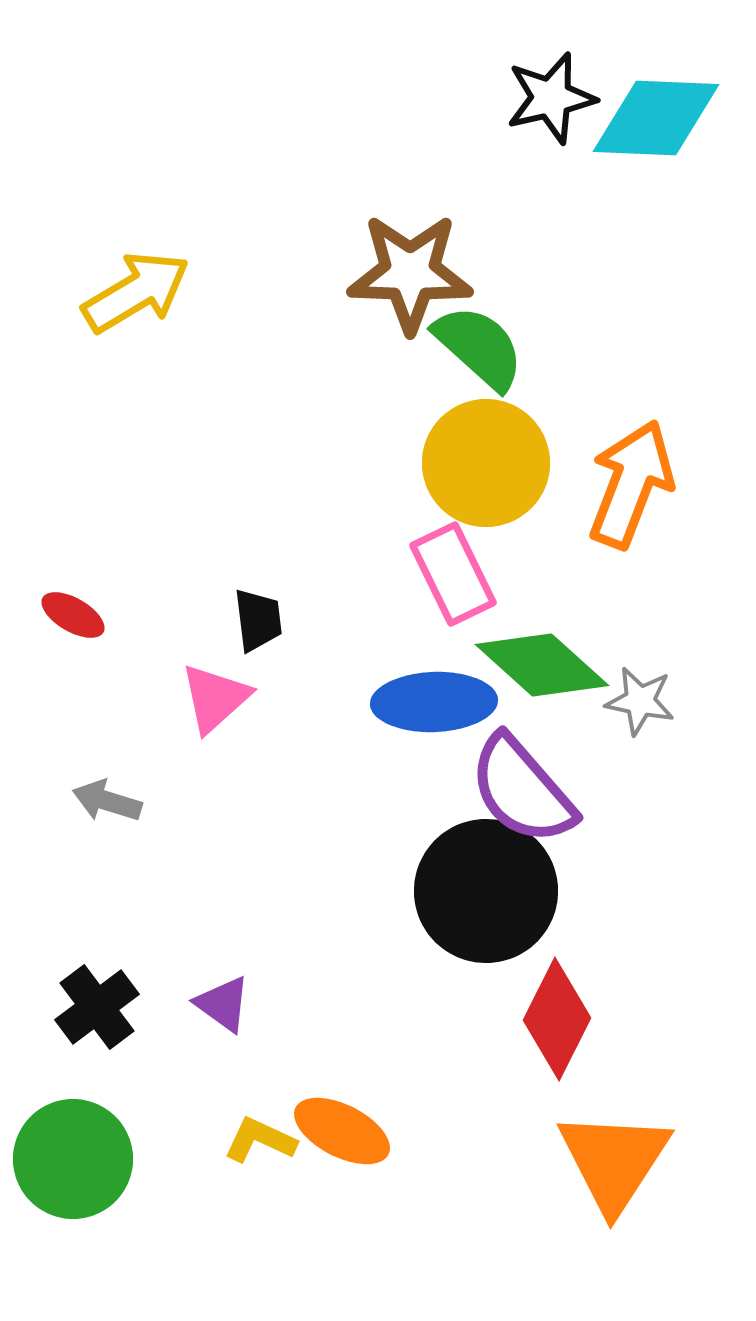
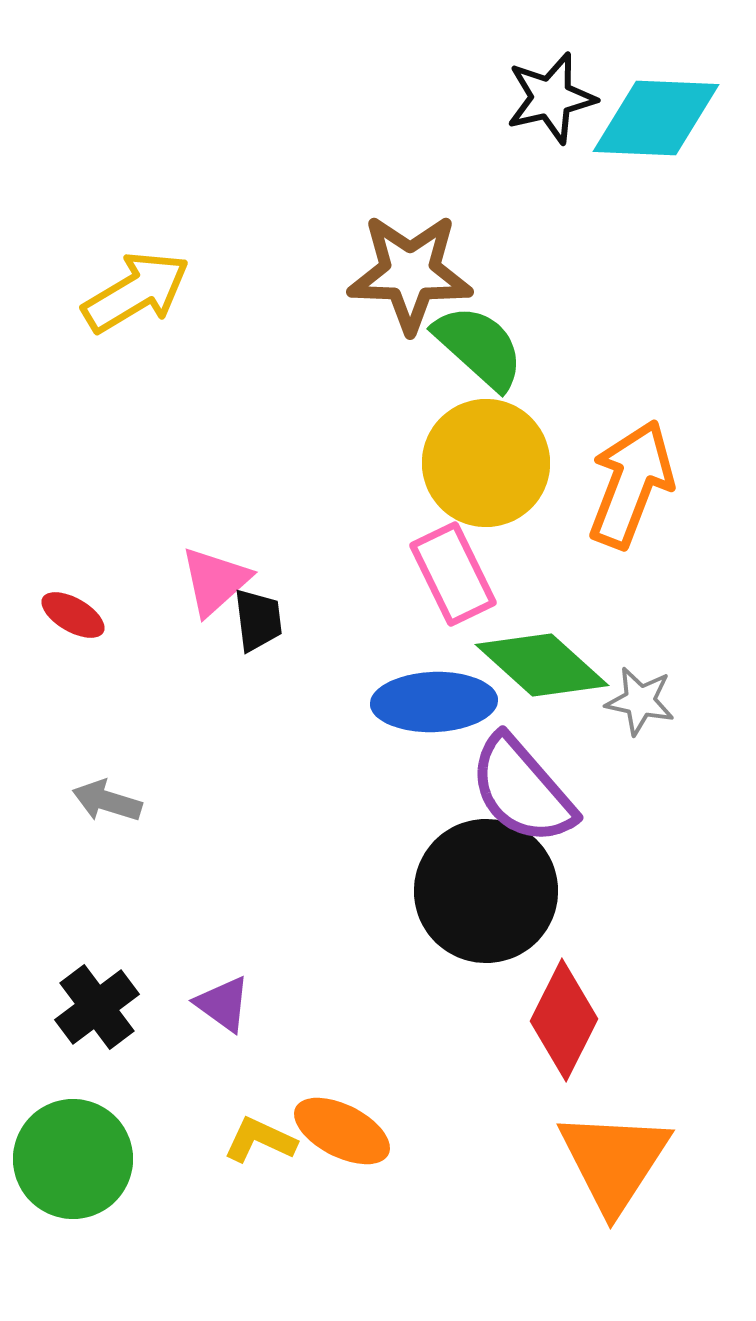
pink triangle: moved 117 px up
red diamond: moved 7 px right, 1 px down
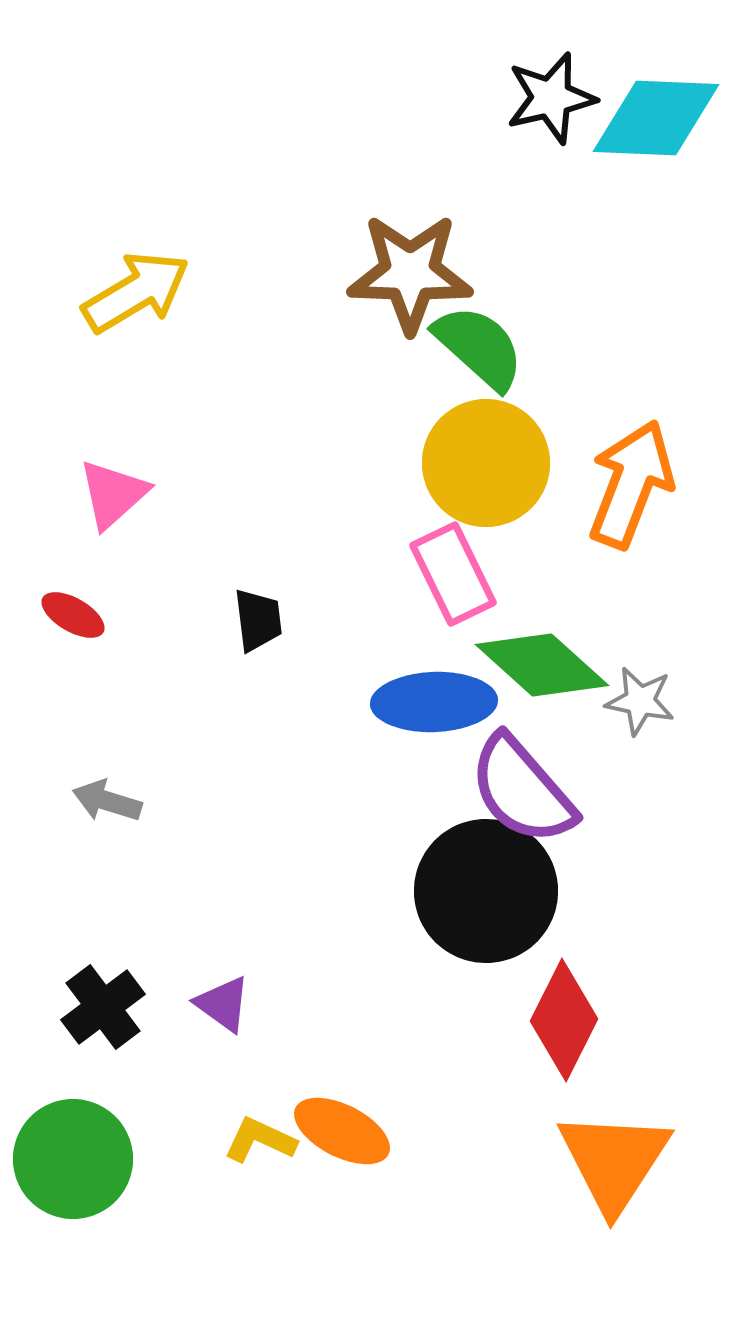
pink triangle: moved 102 px left, 87 px up
black cross: moved 6 px right
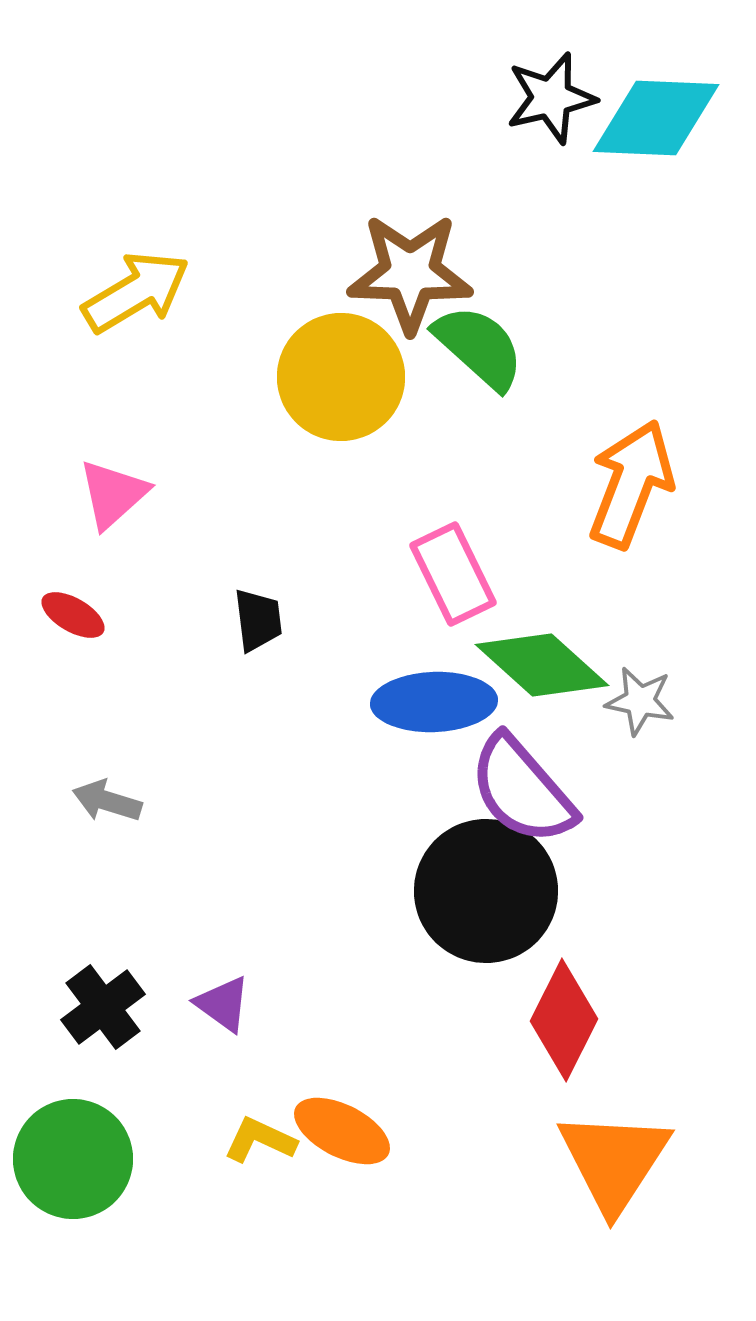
yellow circle: moved 145 px left, 86 px up
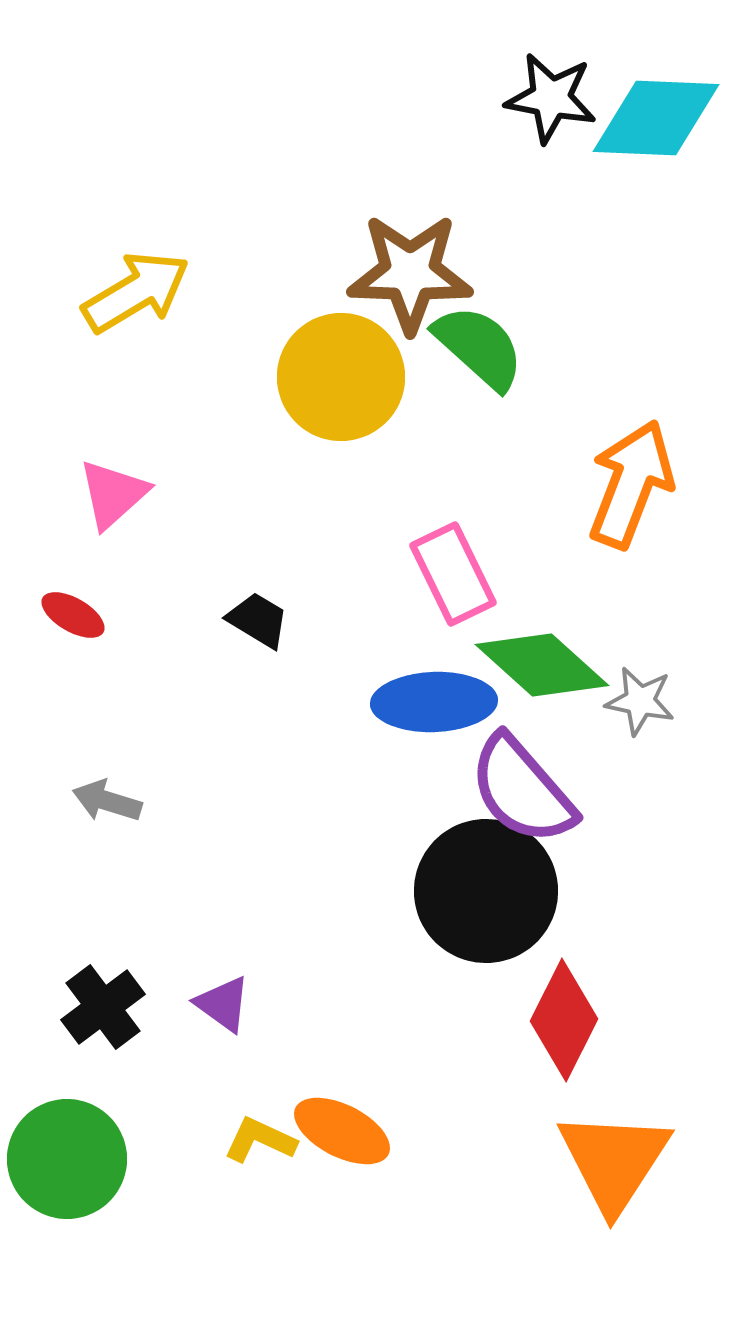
black star: rotated 24 degrees clockwise
black trapezoid: rotated 52 degrees counterclockwise
green circle: moved 6 px left
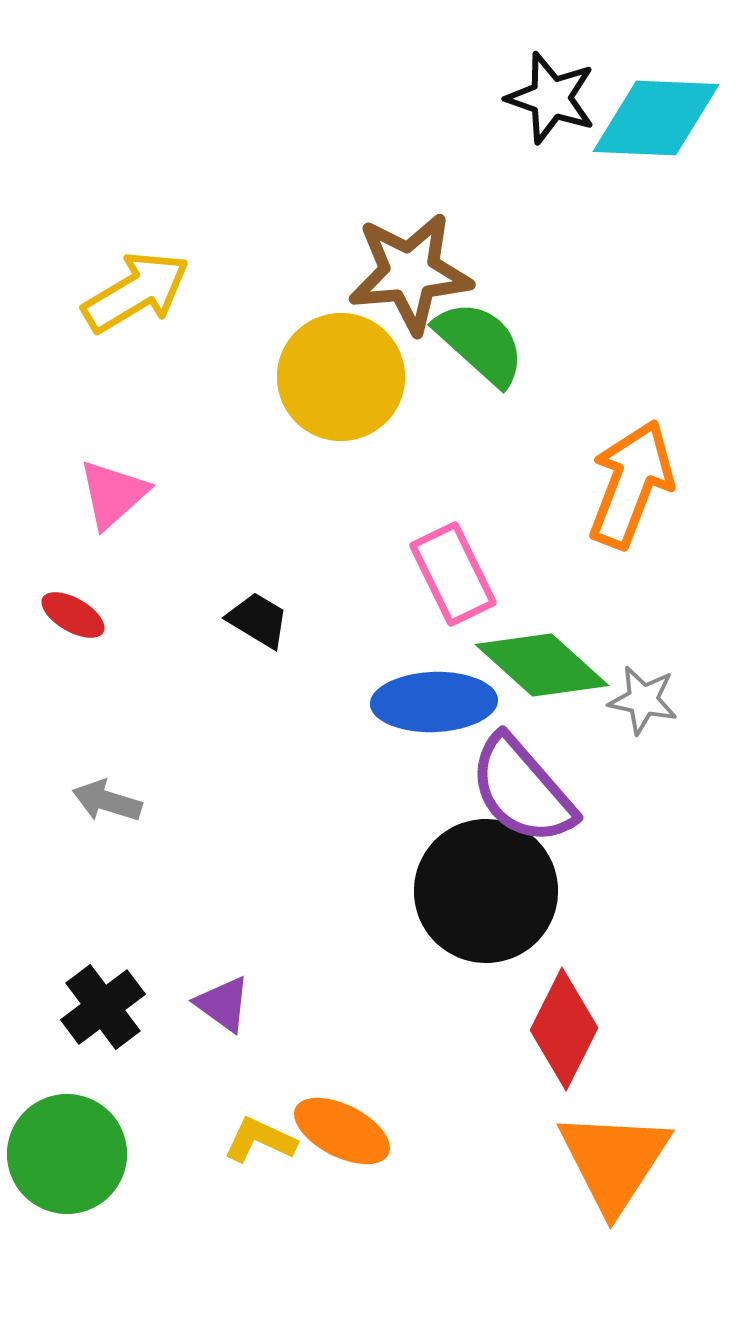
black star: rotated 8 degrees clockwise
brown star: rotated 7 degrees counterclockwise
green semicircle: moved 1 px right, 4 px up
gray star: moved 3 px right, 1 px up
red diamond: moved 9 px down
green circle: moved 5 px up
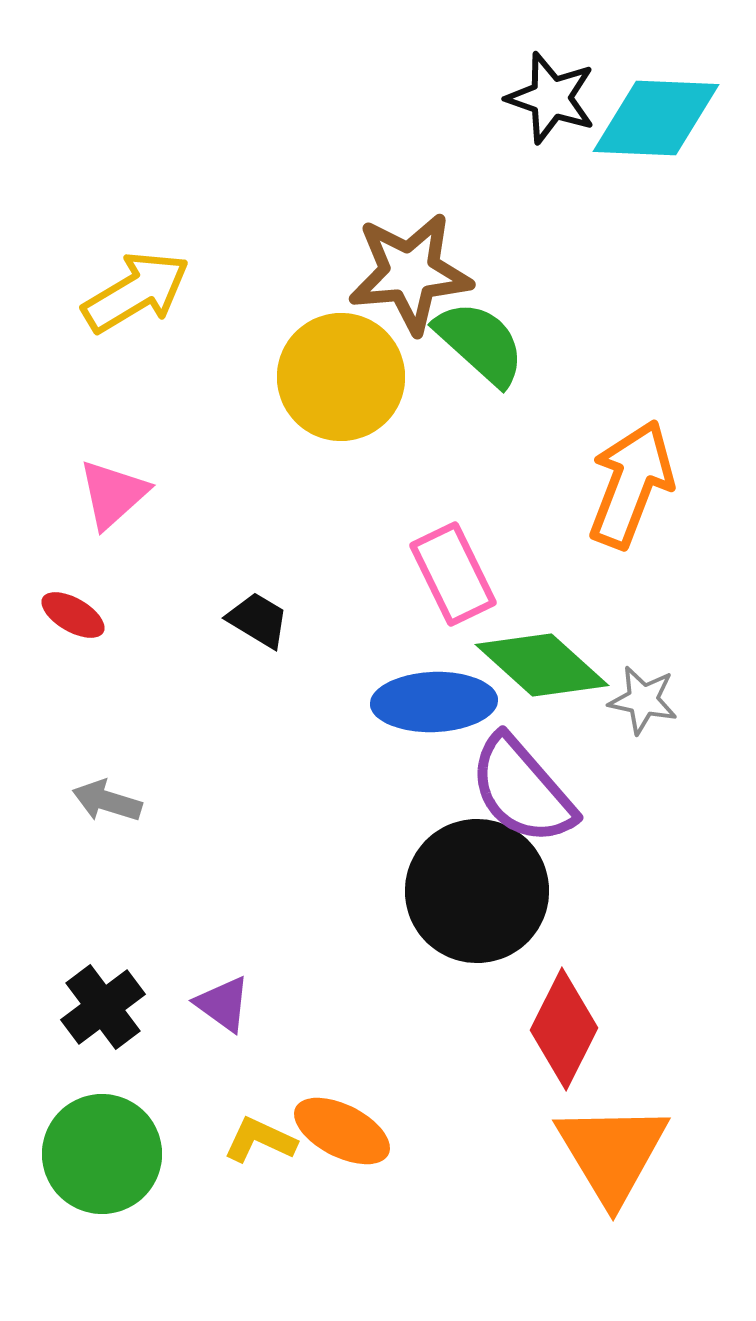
black circle: moved 9 px left
green circle: moved 35 px right
orange triangle: moved 2 px left, 8 px up; rotated 4 degrees counterclockwise
